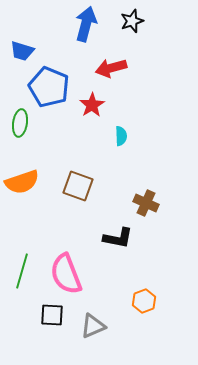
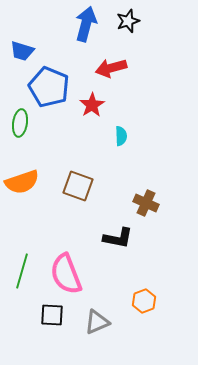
black star: moved 4 px left
gray triangle: moved 4 px right, 4 px up
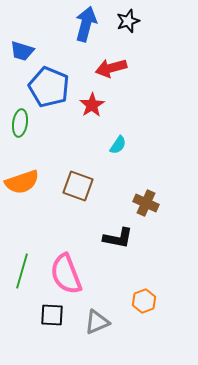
cyan semicircle: moved 3 px left, 9 px down; rotated 36 degrees clockwise
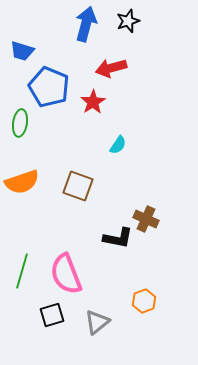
red star: moved 1 px right, 3 px up
brown cross: moved 16 px down
black square: rotated 20 degrees counterclockwise
gray triangle: rotated 16 degrees counterclockwise
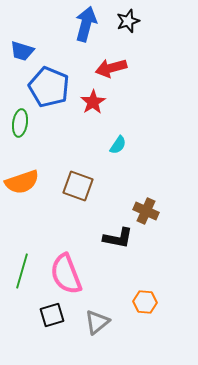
brown cross: moved 8 px up
orange hexagon: moved 1 px right, 1 px down; rotated 25 degrees clockwise
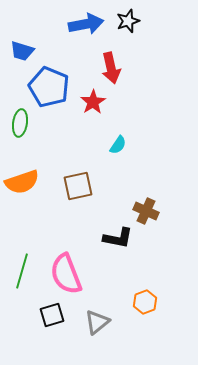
blue arrow: rotated 64 degrees clockwise
red arrow: rotated 88 degrees counterclockwise
brown square: rotated 32 degrees counterclockwise
orange hexagon: rotated 25 degrees counterclockwise
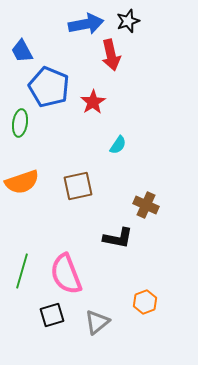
blue trapezoid: rotated 45 degrees clockwise
red arrow: moved 13 px up
brown cross: moved 6 px up
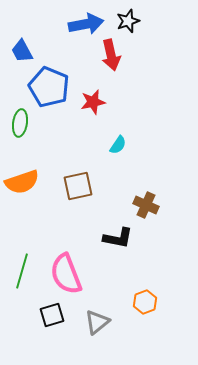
red star: rotated 20 degrees clockwise
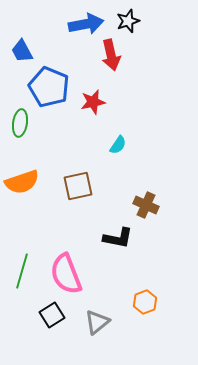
black square: rotated 15 degrees counterclockwise
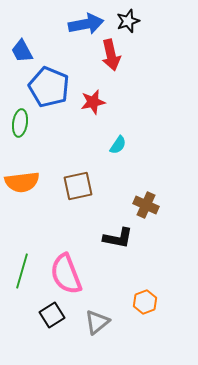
orange semicircle: rotated 12 degrees clockwise
